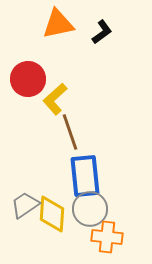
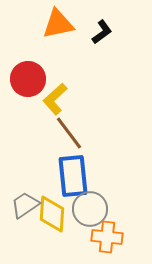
brown line: moved 1 px left, 1 px down; rotated 18 degrees counterclockwise
blue rectangle: moved 12 px left
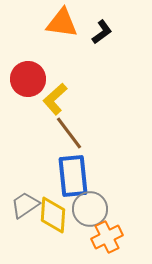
orange triangle: moved 4 px right, 1 px up; rotated 20 degrees clockwise
yellow diamond: moved 1 px right, 1 px down
orange cross: rotated 32 degrees counterclockwise
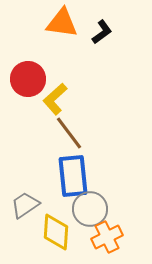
yellow diamond: moved 3 px right, 17 px down
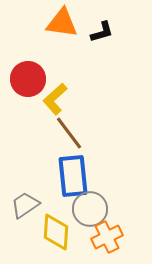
black L-shape: rotated 20 degrees clockwise
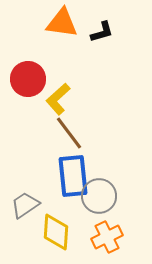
yellow L-shape: moved 3 px right
gray circle: moved 9 px right, 13 px up
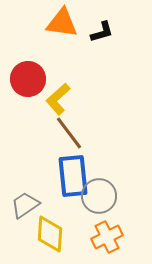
yellow diamond: moved 6 px left, 2 px down
